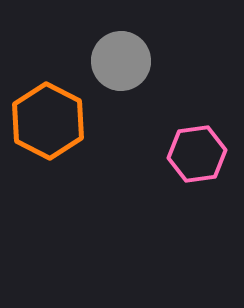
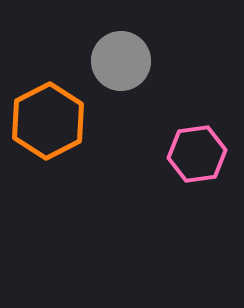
orange hexagon: rotated 6 degrees clockwise
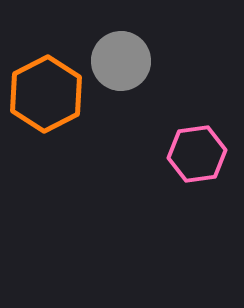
orange hexagon: moved 2 px left, 27 px up
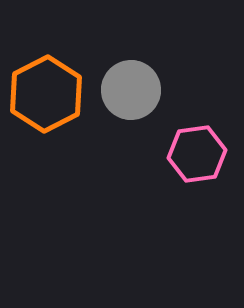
gray circle: moved 10 px right, 29 px down
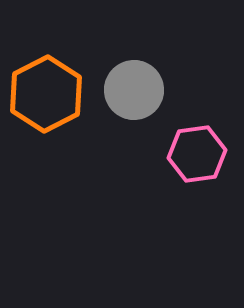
gray circle: moved 3 px right
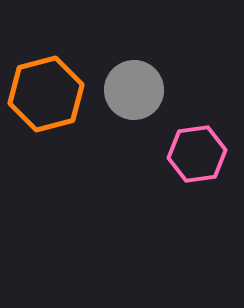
orange hexagon: rotated 12 degrees clockwise
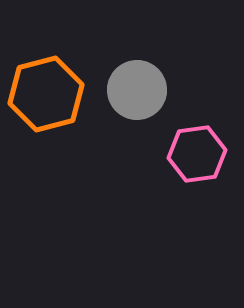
gray circle: moved 3 px right
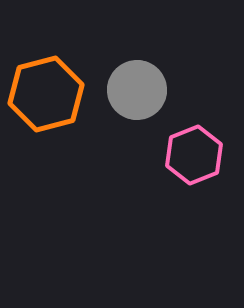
pink hexagon: moved 3 px left, 1 px down; rotated 14 degrees counterclockwise
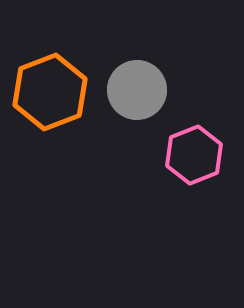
orange hexagon: moved 4 px right, 2 px up; rotated 6 degrees counterclockwise
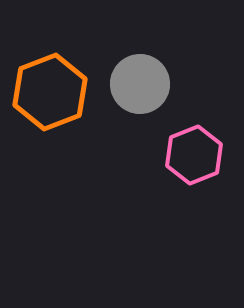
gray circle: moved 3 px right, 6 px up
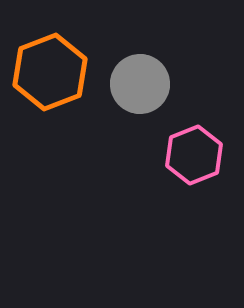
orange hexagon: moved 20 px up
